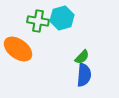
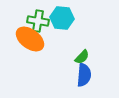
cyan hexagon: rotated 20 degrees clockwise
orange ellipse: moved 12 px right, 10 px up
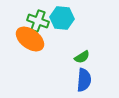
green cross: rotated 10 degrees clockwise
green semicircle: rotated 14 degrees clockwise
blue semicircle: moved 5 px down
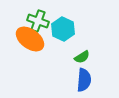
cyan hexagon: moved 1 px right, 11 px down; rotated 20 degrees clockwise
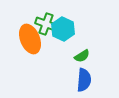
green cross: moved 8 px right, 3 px down
orange ellipse: rotated 32 degrees clockwise
green semicircle: moved 1 px up
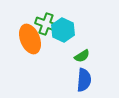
cyan hexagon: moved 1 px down
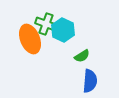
blue semicircle: moved 6 px right, 1 px down
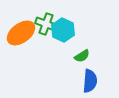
orange ellipse: moved 9 px left, 6 px up; rotated 76 degrees clockwise
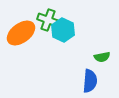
green cross: moved 2 px right, 4 px up
green semicircle: moved 20 px right, 1 px down; rotated 21 degrees clockwise
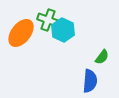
orange ellipse: rotated 16 degrees counterclockwise
green semicircle: rotated 42 degrees counterclockwise
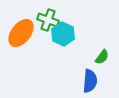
cyan hexagon: moved 4 px down
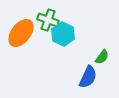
blue semicircle: moved 2 px left, 4 px up; rotated 20 degrees clockwise
